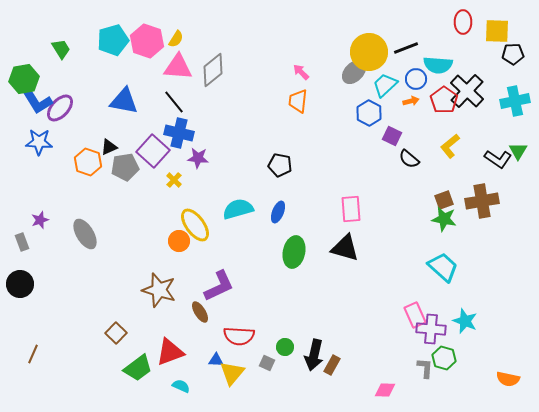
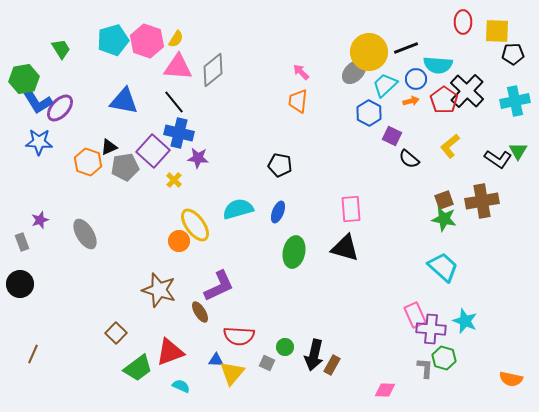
orange semicircle at (508, 379): moved 3 px right
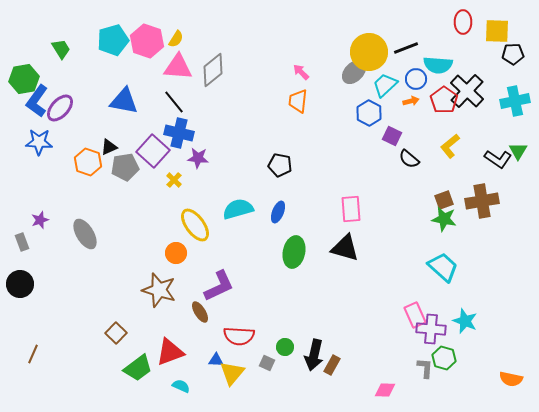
blue L-shape at (37, 101): rotated 68 degrees clockwise
orange circle at (179, 241): moved 3 px left, 12 px down
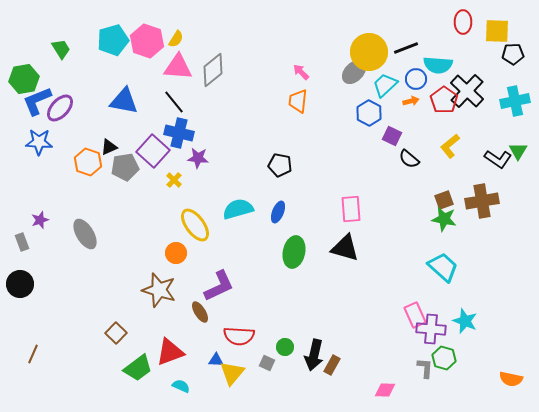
blue L-shape at (37, 101): rotated 32 degrees clockwise
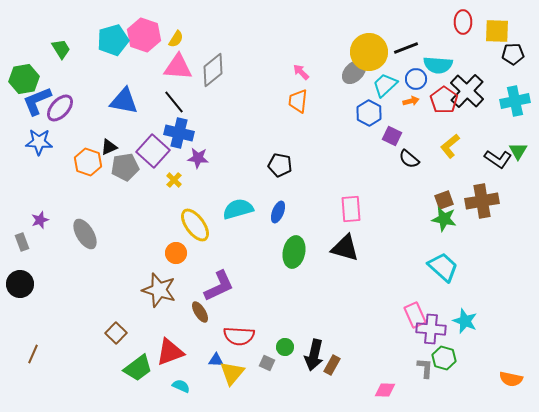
pink hexagon at (147, 41): moved 3 px left, 6 px up
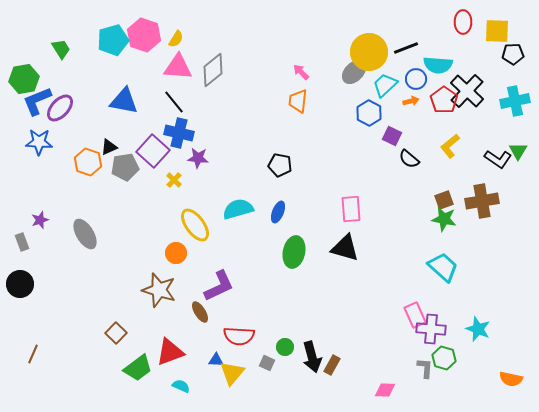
cyan star at (465, 321): moved 13 px right, 8 px down
black arrow at (314, 355): moved 2 px left, 2 px down; rotated 28 degrees counterclockwise
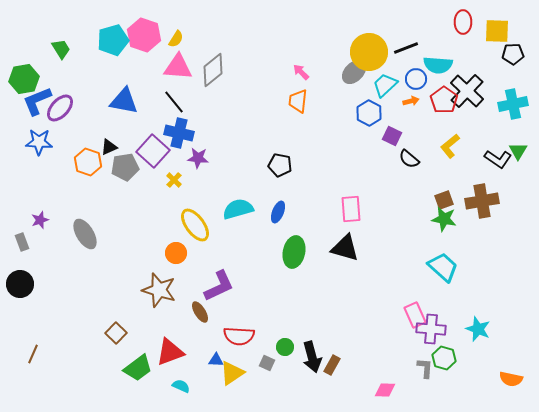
cyan cross at (515, 101): moved 2 px left, 3 px down
yellow triangle at (232, 373): rotated 16 degrees clockwise
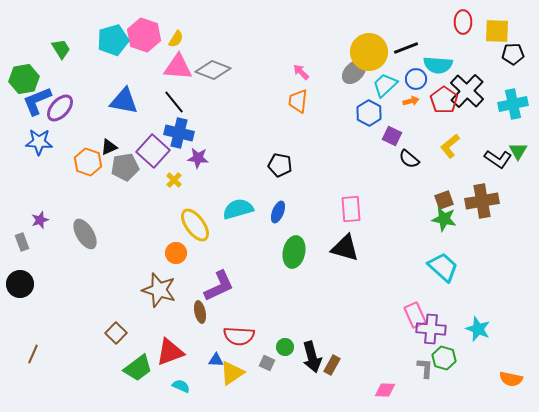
gray diamond at (213, 70): rotated 60 degrees clockwise
brown ellipse at (200, 312): rotated 20 degrees clockwise
